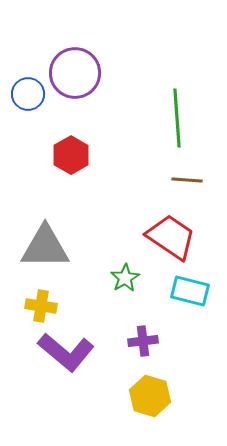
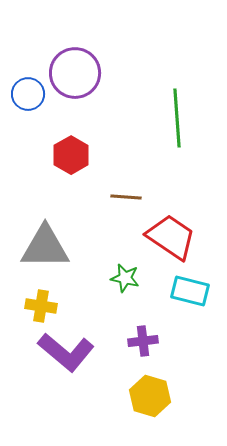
brown line: moved 61 px left, 17 px down
green star: rotated 28 degrees counterclockwise
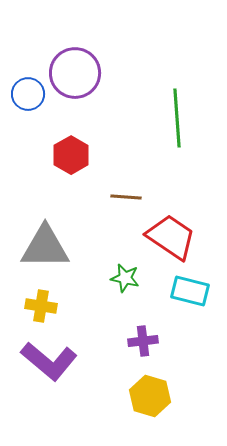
purple L-shape: moved 17 px left, 9 px down
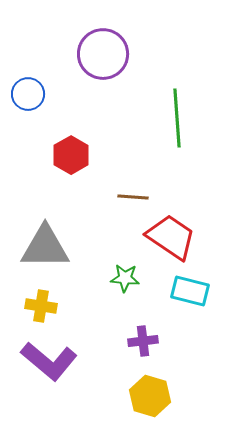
purple circle: moved 28 px right, 19 px up
brown line: moved 7 px right
green star: rotated 8 degrees counterclockwise
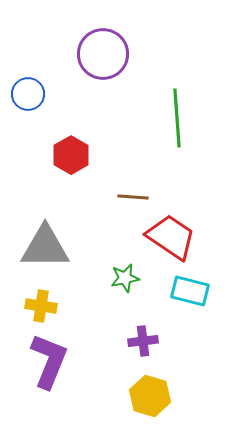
green star: rotated 16 degrees counterclockwise
purple L-shape: rotated 108 degrees counterclockwise
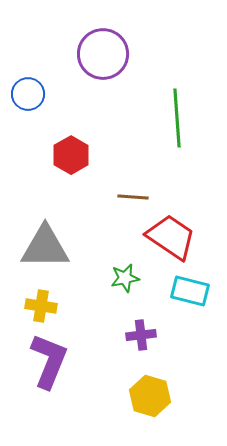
purple cross: moved 2 px left, 6 px up
